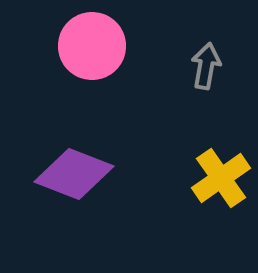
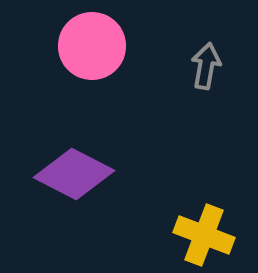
purple diamond: rotated 6 degrees clockwise
yellow cross: moved 17 px left, 57 px down; rotated 34 degrees counterclockwise
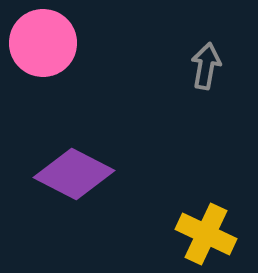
pink circle: moved 49 px left, 3 px up
yellow cross: moved 2 px right, 1 px up; rotated 4 degrees clockwise
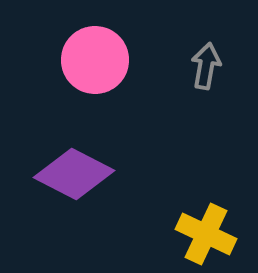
pink circle: moved 52 px right, 17 px down
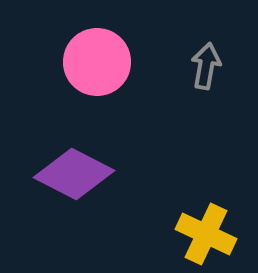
pink circle: moved 2 px right, 2 px down
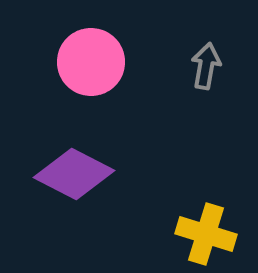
pink circle: moved 6 px left
yellow cross: rotated 8 degrees counterclockwise
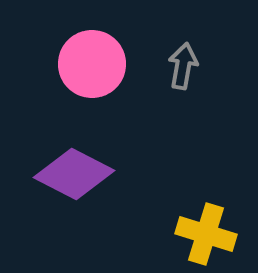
pink circle: moved 1 px right, 2 px down
gray arrow: moved 23 px left
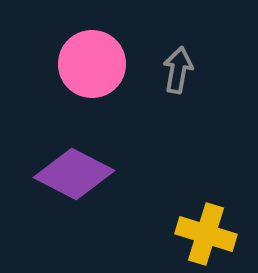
gray arrow: moved 5 px left, 4 px down
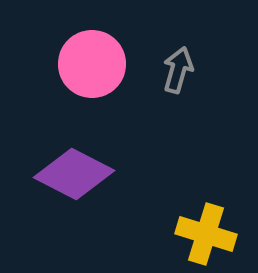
gray arrow: rotated 6 degrees clockwise
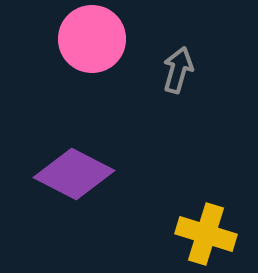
pink circle: moved 25 px up
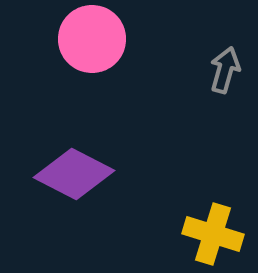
gray arrow: moved 47 px right
yellow cross: moved 7 px right
